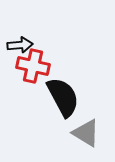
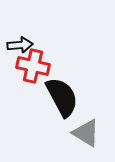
black semicircle: moved 1 px left
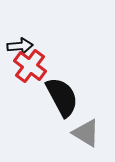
black arrow: moved 1 px down
red cross: moved 3 px left; rotated 24 degrees clockwise
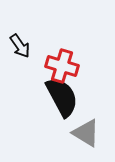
black arrow: rotated 60 degrees clockwise
red cross: moved 32 px right; rotated 20 degrees counterclockwise
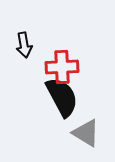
black arrow: moved 4 px right, 1 px up; rotated 25 degrees clockwise
red cross: moved 1 px down; rotated 20 degrees counterclockwise
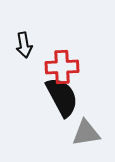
gray triangle: rotated 40 degrees counterclockwise
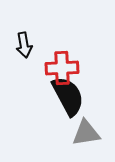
red cross: moved 1 px down
black semicircle: moved 6 px right, 1 px up
